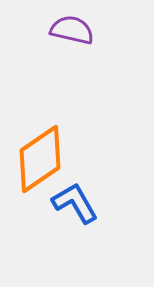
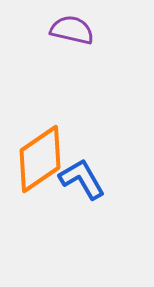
blue L-shape: moved 7 px right, 24 px up
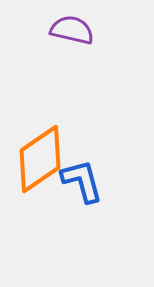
blue L-shape: moved 2 px down; rotated 15 degrees clockwise
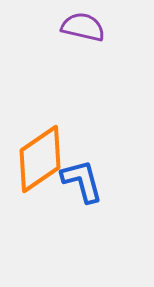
purple semicircle: moved 11 px right, 3 px up
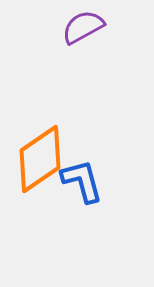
purple semicircle: rotated 42 degrees counterclockwise
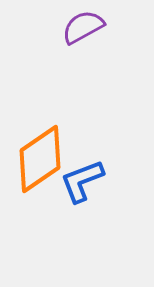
blue L-shape: rotated 96 degrees counterclockwise
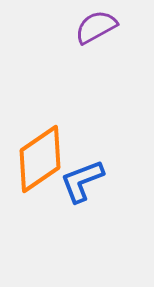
purple semicircle: moved 13 px right
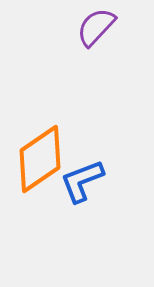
purple semicircle: rotated 18 degrees counterclockwise
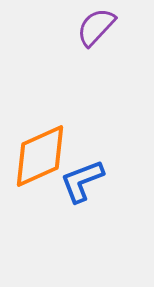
orange diamond: moved 3 px up; rotated 10 degrees clockwise
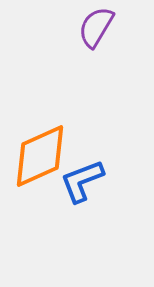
purple semicircle: rotated 12 degrees counterclockwise
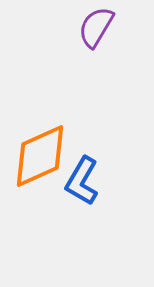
blue L-shape: rotated 39 degrees counterclockwise
